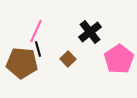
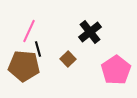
pink line: moved 7 px left
pink pentagon: moved 3 px left, 11 px down
brown pentagon: moved 2 px right, 3 px down
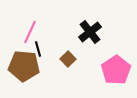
pink line: moved 1 px right, 1 px down
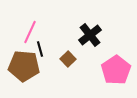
black cross: moved 3 px down
black line: moved 2 px right
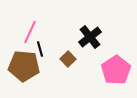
black cross: moved 2 px down
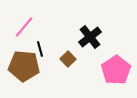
pink line: moved 6 px left, 5 px up; rotated 15 degrees clockwise
